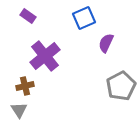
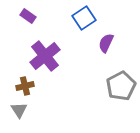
blue square: rotated 10 degrees counterclockwise
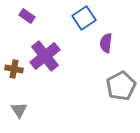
purple rectangle: moved 1 px left
purple semicircle: rotated 18 degrees counterclockwise
brown cross: moved 11 px left, 17 px up; rotated 24 degrees clockwise
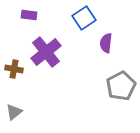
purple rectangle: moved 2 px right, 1 px up; rotated 28 degrees counterclockwise
purple cross: moved 1 px right, 4 px up
gray triangle: moved 5 px left, 2 px down; rotated 24 degrees clockwise
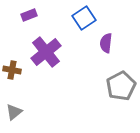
purple rectangle: rotated 28 degrees counterclockwise
brown cross: moved 2 px left, 1 px down
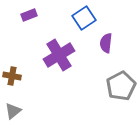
purple cross: moved 13 px right, 3 px down; rotated 8 degrees clockwise
brown cross: moved 6 px down
gray triangle: moved 1 px left, 1 px up
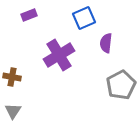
blue square: rotated 10 degrees clockwise
brown cross: moved 1 px down
gray pentagon: moved 1 px up
gray triangle: rotated 18 degrees counterclockwise
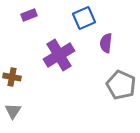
gray pentagon: rotated 20 degrees counterclockwise
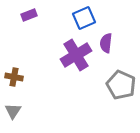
purple cross: moved 17 px right
brown cross: moved 2 px right
